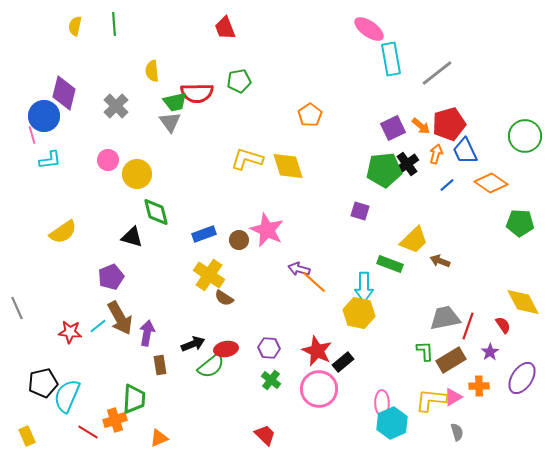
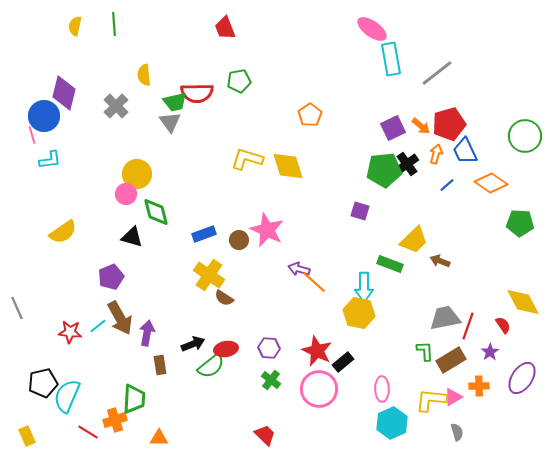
pink ellipse at (369, 29): moved 3 px right
yellow semicircle at (152, 71): moved 8 px left, 4 px down
pink circle at (108, 160): moved 18 px right, 34 px down
pink ellipse at (382, 403): moved 14 px up
orange triangle at (159, 438): rotated 24 degrees clockwise
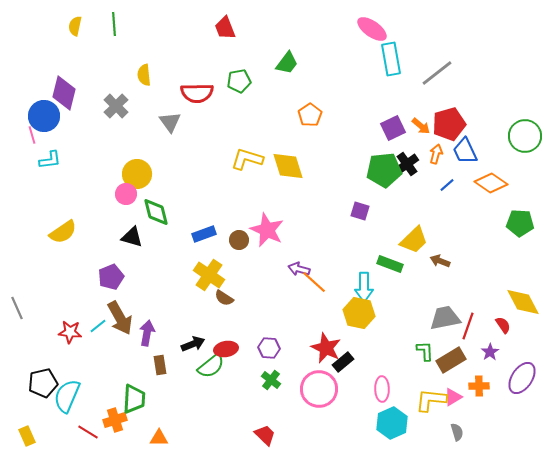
green trapezoid at (175, 102): moved 112 px right, 39 px up; rotated 40 degrees counterclockwise
red star at (317, 351): moved 9 px right, 3 px up
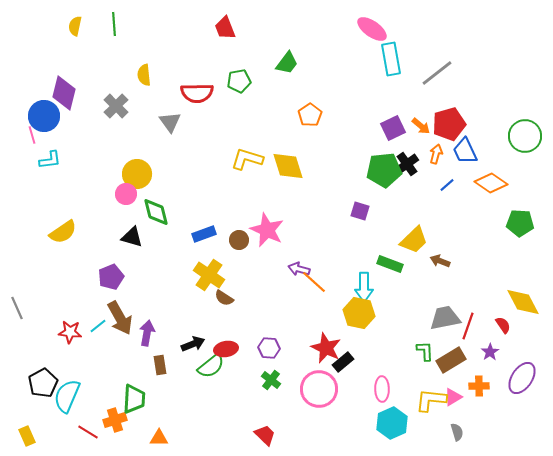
black pentagon at (43, 383): rotated 16 degrees counterclockwise
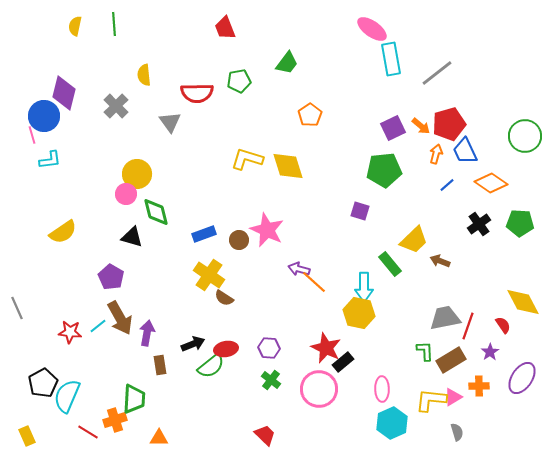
black cross at (407, 164): moved 72 px right, 60 px down
green rectangle at (390, 264): rotated 30 degrees clockwise
purple pentagon at (111, 277): rotated 20 degrees counterclockwise
